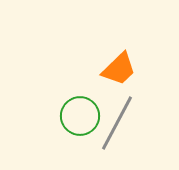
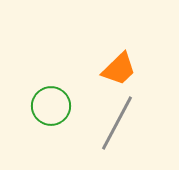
green circle: moved 29 px left, 10 px up
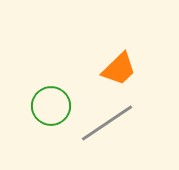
gray line: moved 10 px left; rotated 28 degrees clockwise
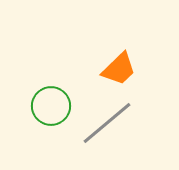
gray line: rotated 6 degrees counterclockwise
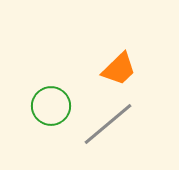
gray line: moved 1 px right, 1 px down
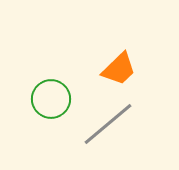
green circle: moved 7 px up
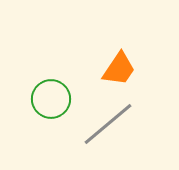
orange trapezoid: rotated 12 degrees counterclockwise
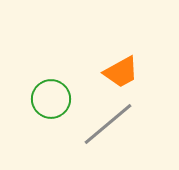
orange trapezoid: moved 2 px right, 3 px down; rotated 27 degrees clockwise
